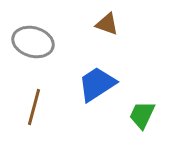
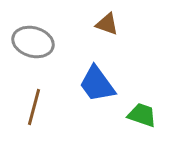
blue trapezoid: rotated 93 degrees counterclockwise
green trapezoid: rotated 84 degrees clockwise
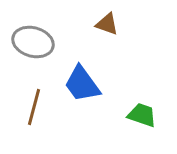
blue trapezoid: moved 15 px left
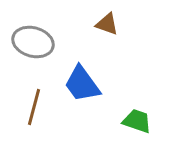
green trapezoid: moved 5 px left, 6 px down
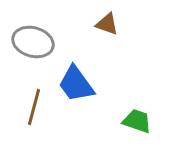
blue trapezoid: moved 6 px left
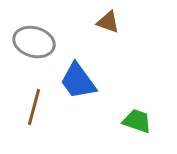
brown triangle: moved 1 px right, 2 px up
gray ellipse: moved 1 px right
blue trapezoid: moved 2 px right, 3 px up
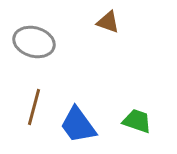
blue trapezoid: moved 44 px down
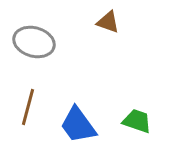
brown line: moved 6 px left
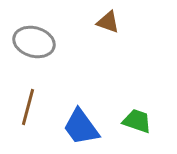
blue trapezoid: moved 3 px right, 2 px down
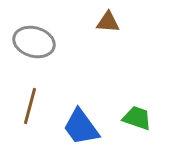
brown triangle: rotated 15 degrees counterclockwise
brown line: moved 2 px right, 1 px up
green trapezoid: moved 3 px up
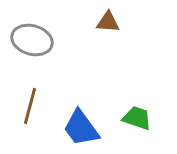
gray ellipse: moved 2 px left, 2 px up
blue trapezoid: moved 1 px down
